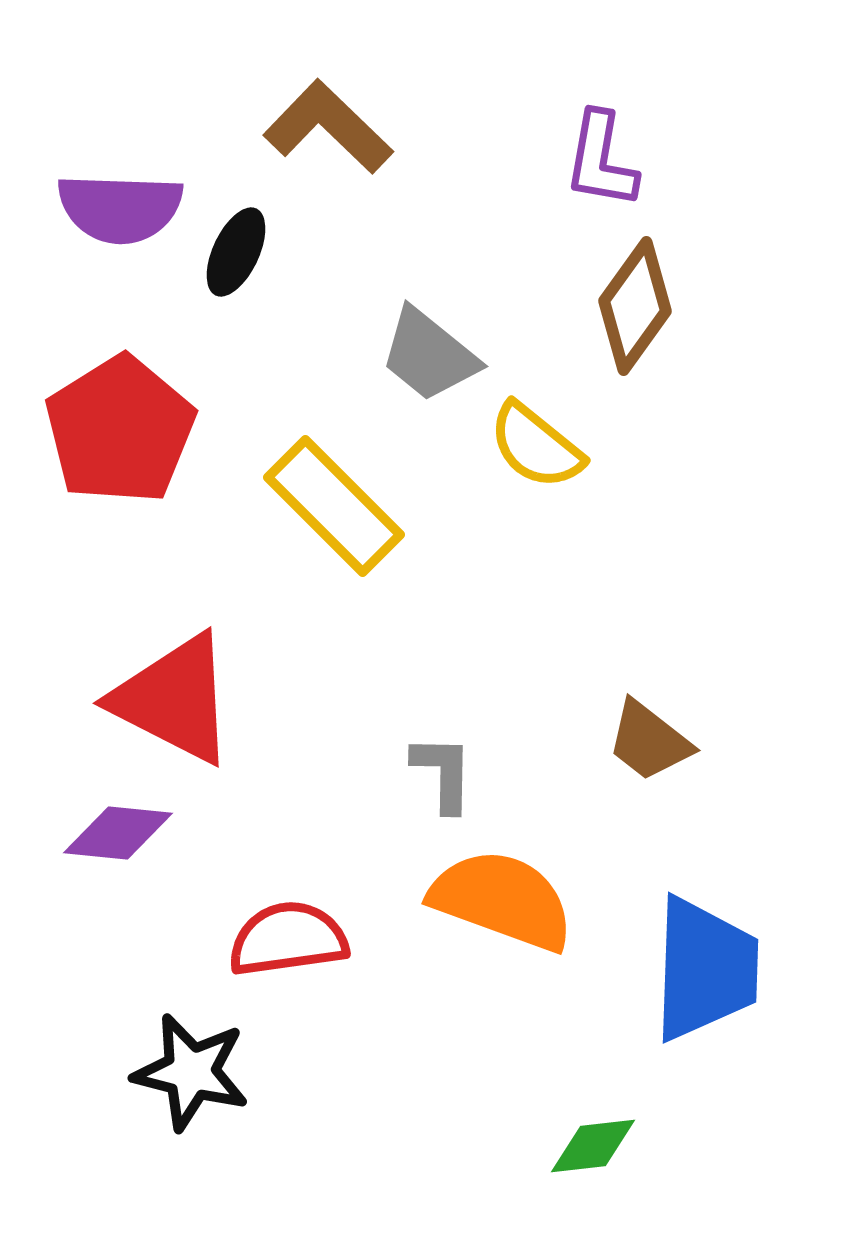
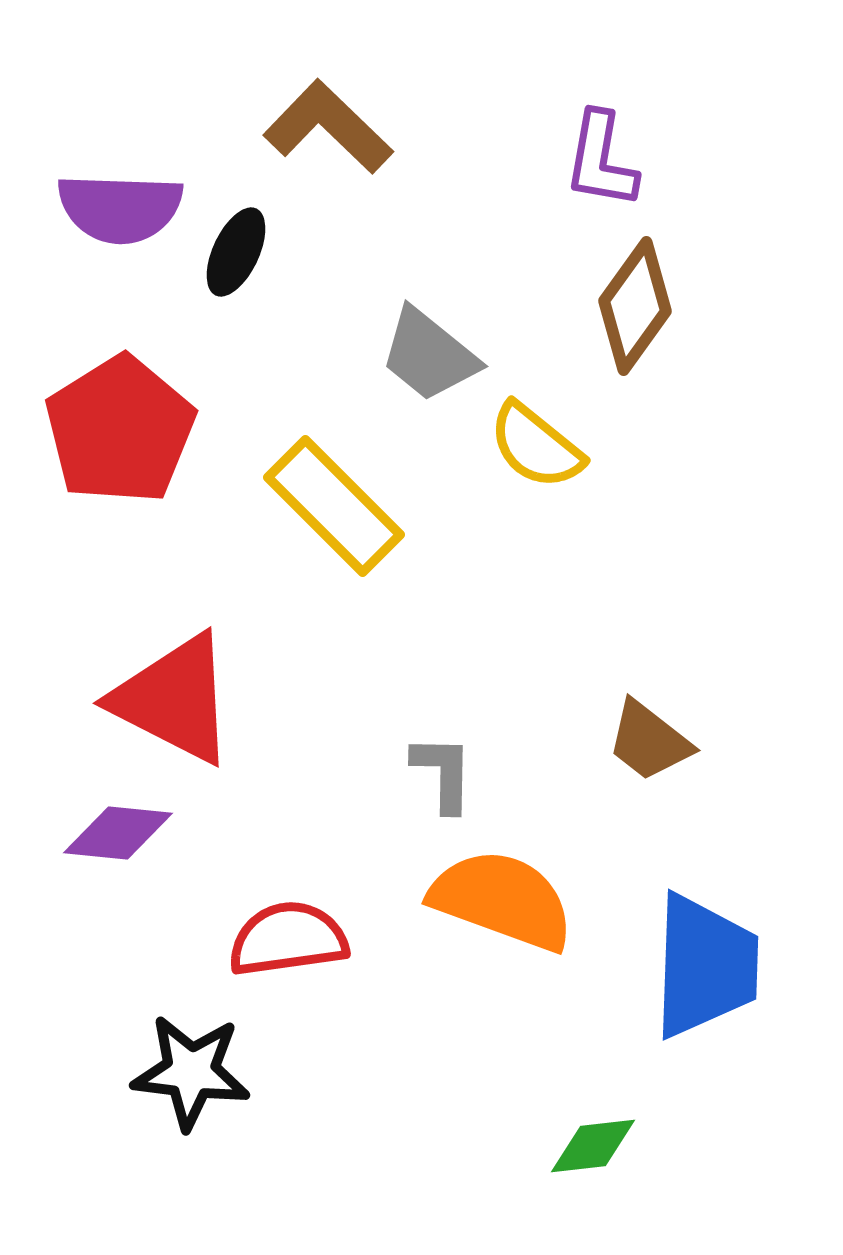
blue trapezoid: moved 3 px up
black star: rotated 7 degrees counterclockwise
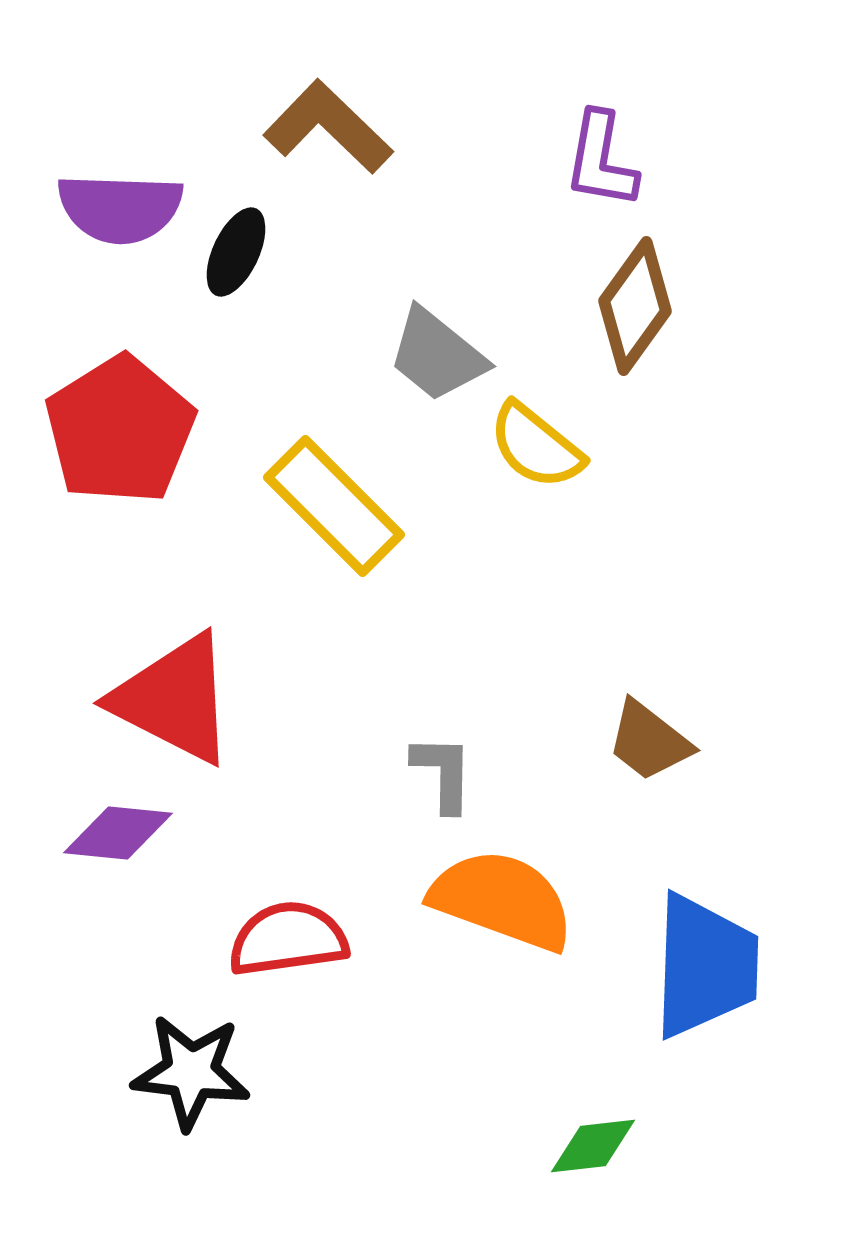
gray trapezoid: moved 8 px right
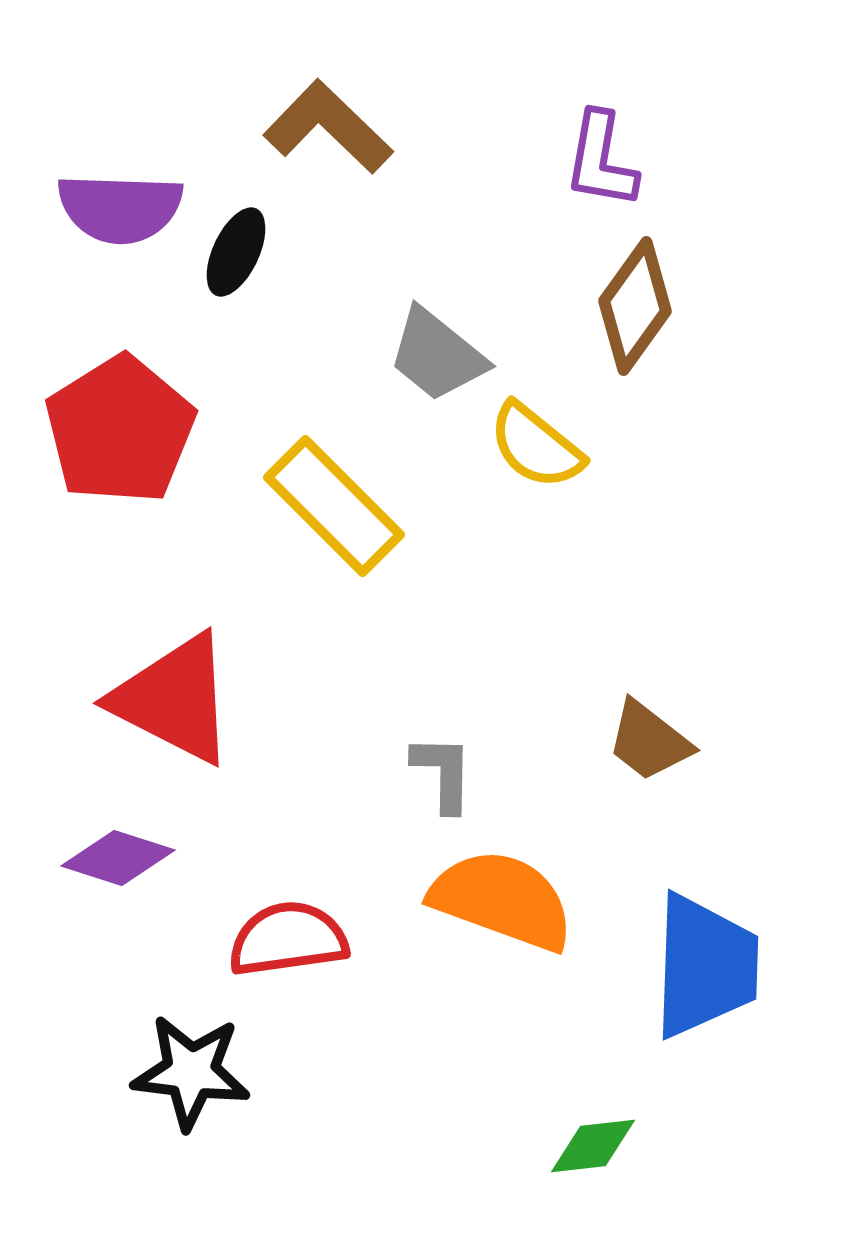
purple diamond: moved 25 px down; rotated 12 degrees clockwise
